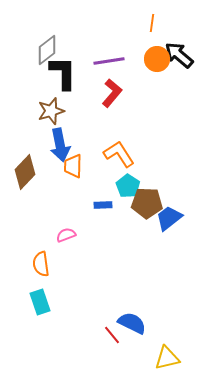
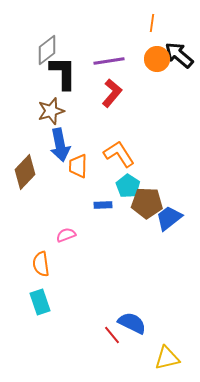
orange trapezoid: moved 5 px right
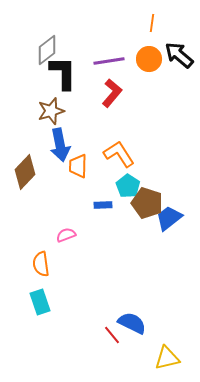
orange circle: moved 8 px left
brown pentagon: rotated 16 degrees clockwise
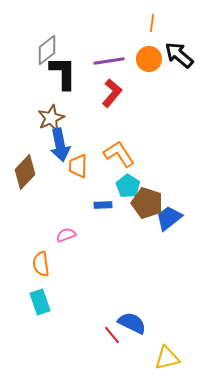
brown star: moved 7 px down; rotated 8 degrees counterclockwise
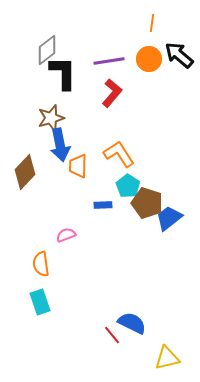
brown star: rotated 8 degrees clockwise
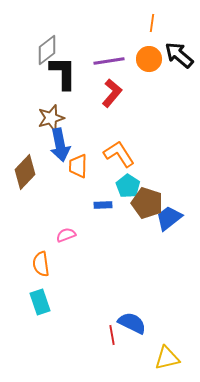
red line: rotated 30 degrees clockwise
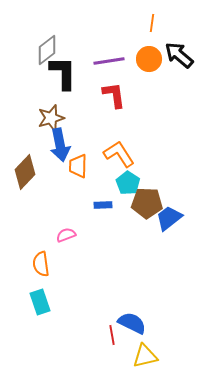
red L-shape: moved 2 px right, 2 px down; rotated 48 degrees counterclockwise
cyan pentagon: moved 3 px up
brown pentagon: rotated 16 degrees counterclockwise
yellow triangle: moved 22 px left, 2 px up
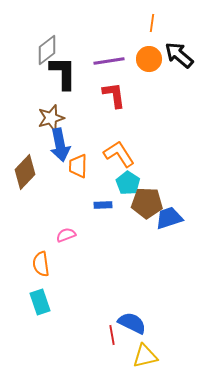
blue trapezoid: rotated 20 degrees clockwise
